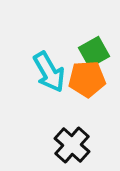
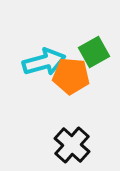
cyan arrow: moved 5 px left, 10 px up; rotated 75 degrees counterclockwise
orange pentagon: moved 16 px left, 3 px up; rotated 9 degrees clockwise
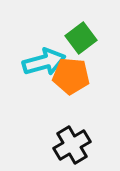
green square: moved 13 px left, 14 px up; rotated 8 degrees counterclockwise
black cross: rotated 18 degrees clockwise
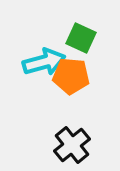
green square: rotated 28 degrees counterclockwise
black cross: rotated 9 degrees counterclockwise
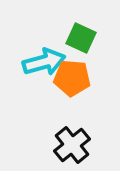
orange pentagon: moved 1 px right, 2 px down
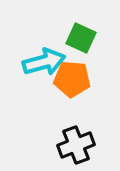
orange pentagon: moved 1 px down
black cross: moved 4 px right; rotated 18 degrees clockwise
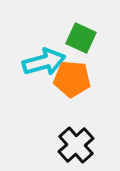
black cross: rotated 21 degrees counterclockwise
